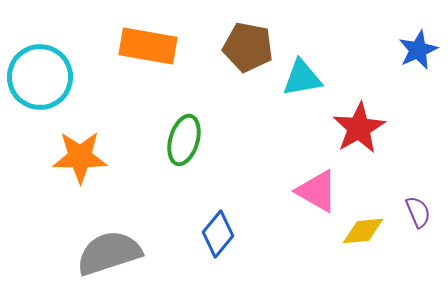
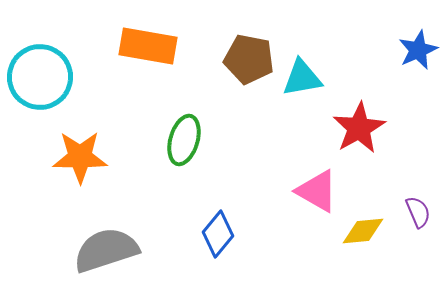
brown pentagon: moved 1 px right, 12 px down
gray semicircle: moved 3 px left, 3 px up
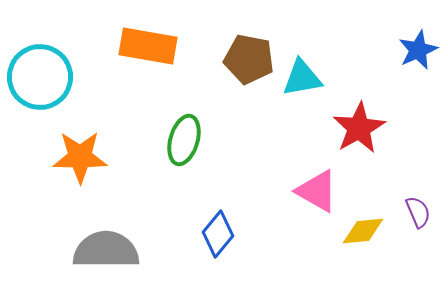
gray semicircle: rotated 18 degrees clockwise
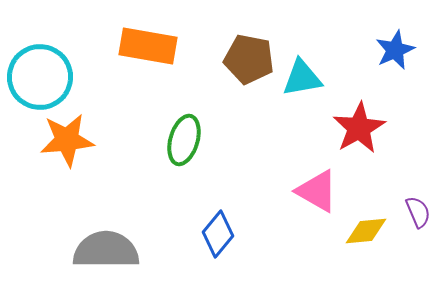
blue star: moved 23 px left
orange star: moved 13 px left, 17 px up; rotated 6 degrees counterclockwise
yellow diamond: moved 3 px right
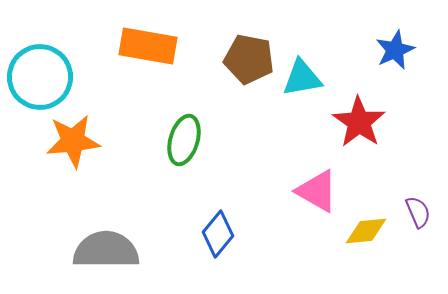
red star: moved 6 px up; rotated 8 degrees counterclockwise
orange star: moved 6 px right, 1 px down
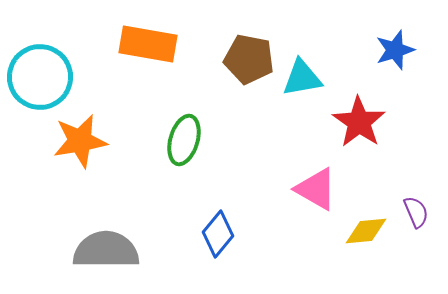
orange rectangle: moved 2 px up
blue star: rotated 6 degrees clockwise
orange star: moved 7 px right; rotated 4 degrees counterclockwise
pink triangle: moved 1 px left, 2 px up
purple semicircle: moved 2 px left
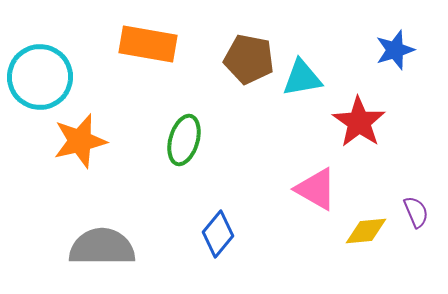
orange star: rotated 4 degrees counterclockwise
gray semicircle: moved 4 px left, 3 px up
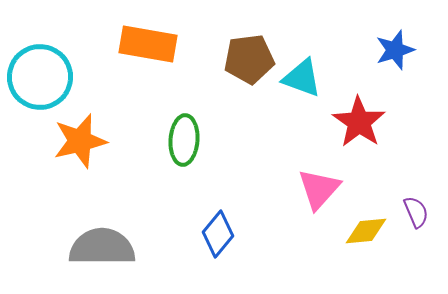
brown pentagon: rotated 18 degrees counterclockwise
cyan triangle: rotated 30 degrees clockwise
green ellipse: rotated 12 degrees counterclockwise
pink triangle: moved 3 px right; rotated 42 degrees clockwise
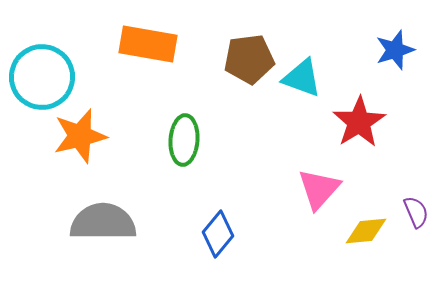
cyan circle: moved 2 px right
red star: rotated 6 degrees clockwise
orange star: moved 5 px up
gray semicircle: moved 1 px right, 25 px up
